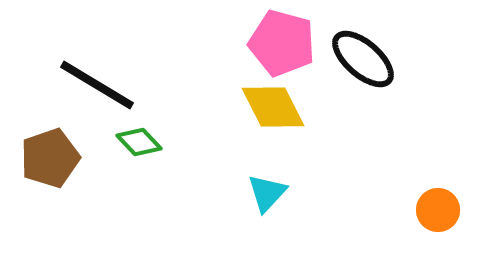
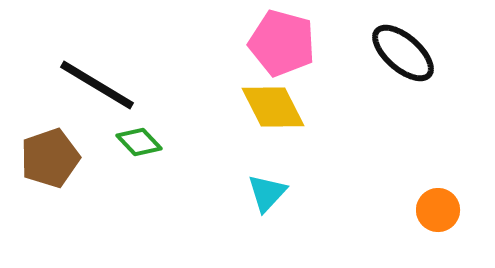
black ellipse: moved 40 px right, 6 px up
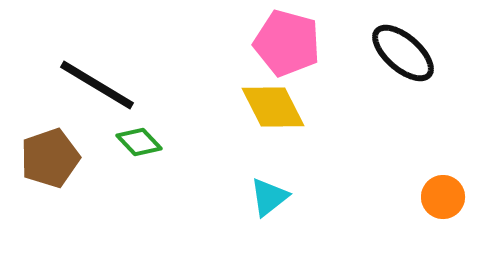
pink pentagon: moved 5 px right
cyan triangle: moved 2 px right, 4 px down; rotated 9 degrees clockwise
orange circle: moved 5 px right, 13 px up
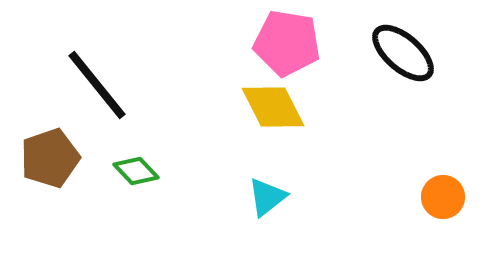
pink pentagon: rotated 6 degrees counterclockwise
black line: rotated 20 degrees clockwise
green diamond: moved 3 px left, 29 px down
cyan triangle: moved 2 px left
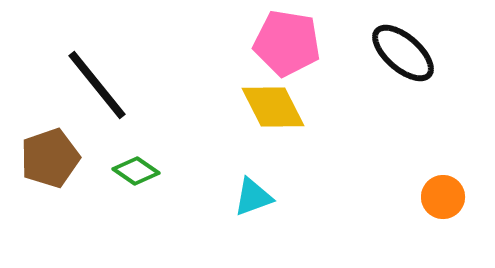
green diamond: rotated 12 degrees counterclockwise
cyan triangle: moved 14 px left; rotated 18 degrees clockwise
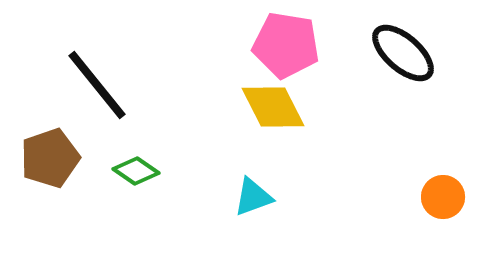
pink pentagon: moved 1 px left, 2 px down
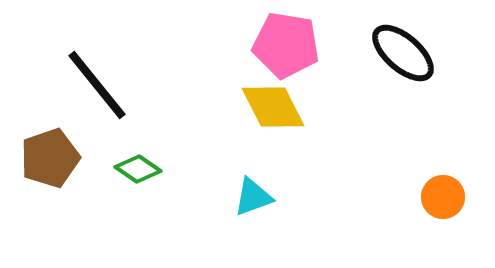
green diamond: moved 2 px right, 2 px up
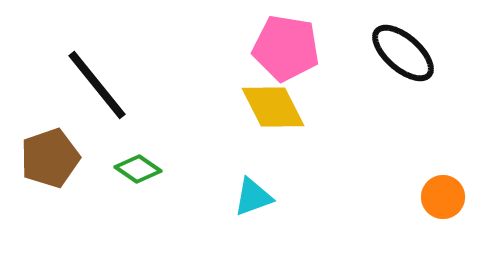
pink pentagon: moved 3 px down
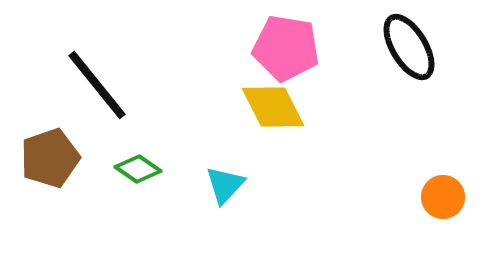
black ellipse: moved 6 px right, 6 px up; rotated 18 degrees clockwise
cyan triangle: moved 28 px left, 12 px up; rotated 27 degrees counterclockwise
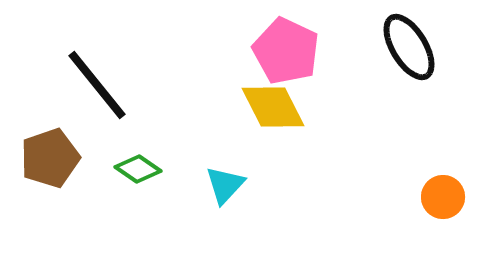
pink pentagon: moved 3 px down; rotated 16 degrees clockwise
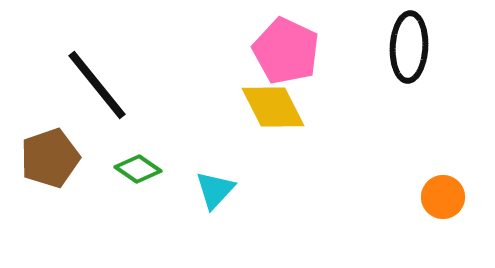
black ellipse: rotated 34 degrees clockwise
cyan triangle: moved 10 px left, 5 px down
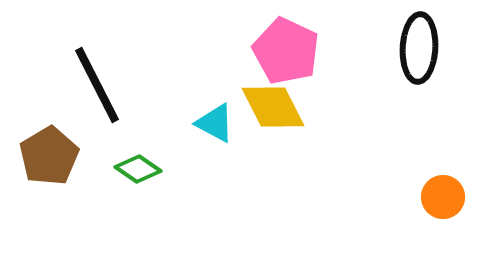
black ellipse: moved 10 px right, 1 px down
black line: rotated 12 degrees clockwise
brown pentagon: moved 1 px left, 2 px up; rotated 12 degrees counterclockwise
cyan triangle: moved 67 px up; rotated 45 degrees counterclockwise
